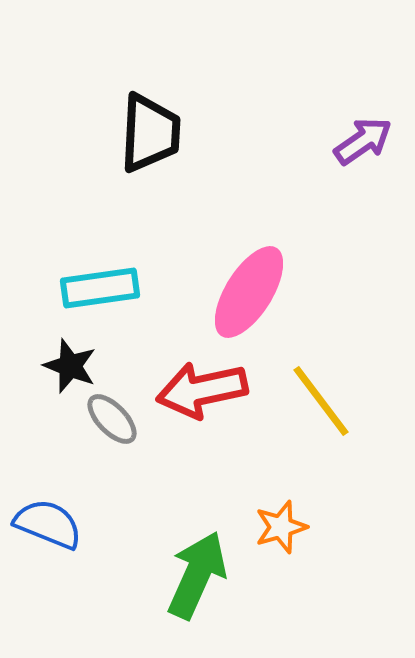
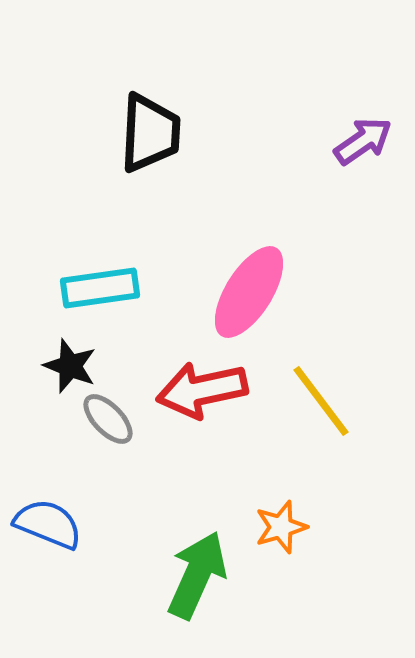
gray ellipse: moved 4 px left
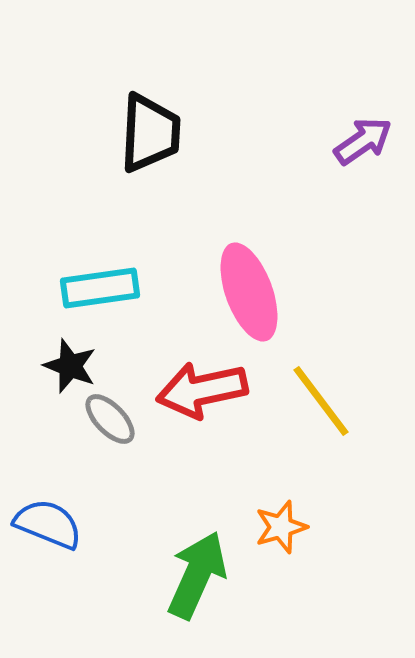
pink ellipse: rotated 52 degrees counterclockwise
gray ellipse: moved 2 px right
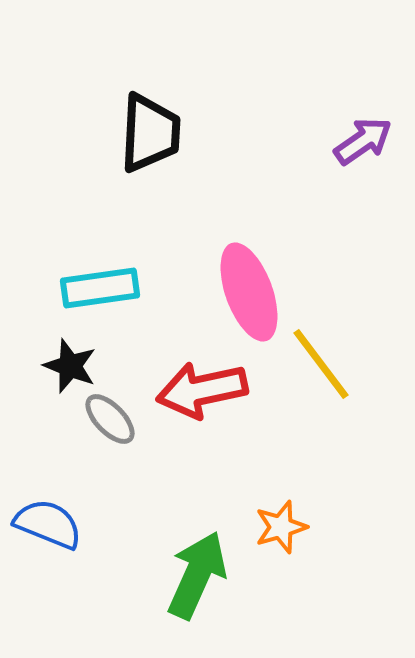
yellow line: moved 37 px up
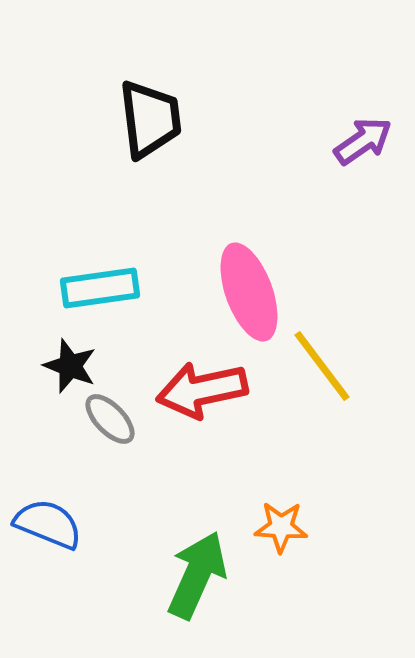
black trapezoid: moved 14 px up; rotated 10 degrees counterclockwise
yellow line: moved 1 px right, 2 px down
orange star: rotated 20 degrees clockwise
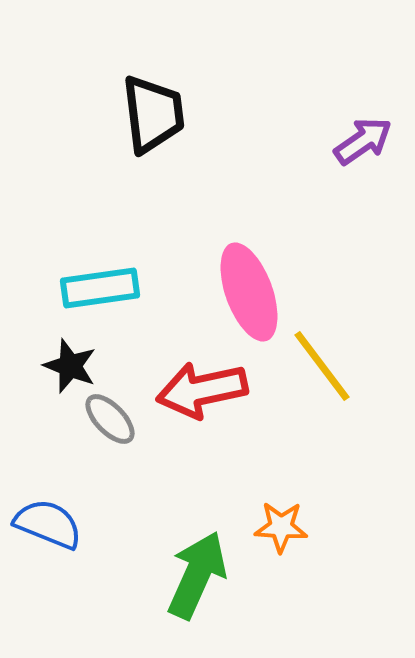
black trapezoid: moved 3 px right, 5 px up
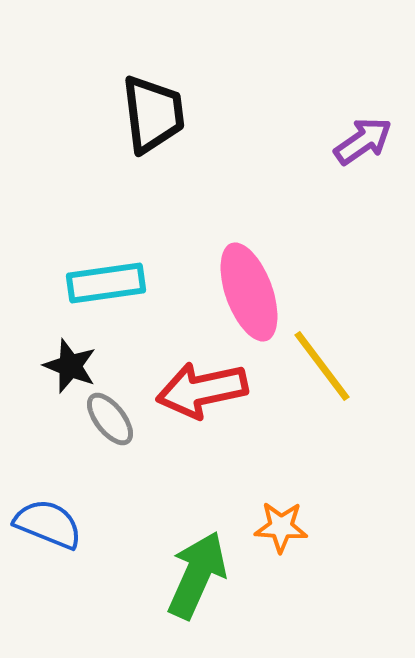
cyan rectangle: moved 6 px right, 5 px up
gray ellipse: rotated 6 degrees clockwise
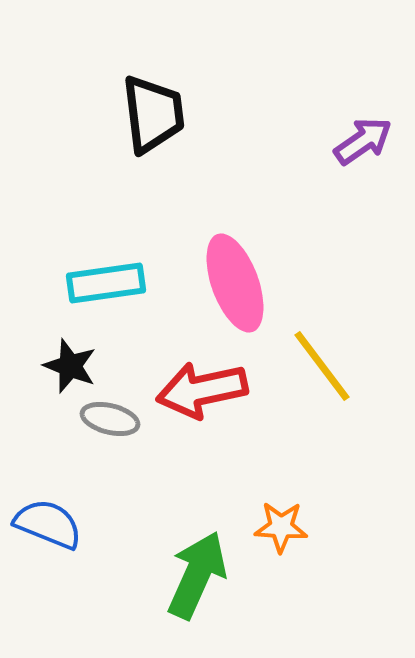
pink ellipse: moved 14 px left, 9 px up
gray ellipse: rotated 38 degrees counterclockwise
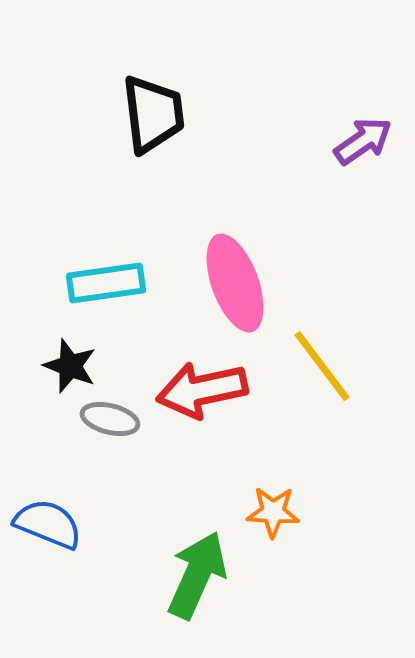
orange star: moved 8 px left, 15 px up
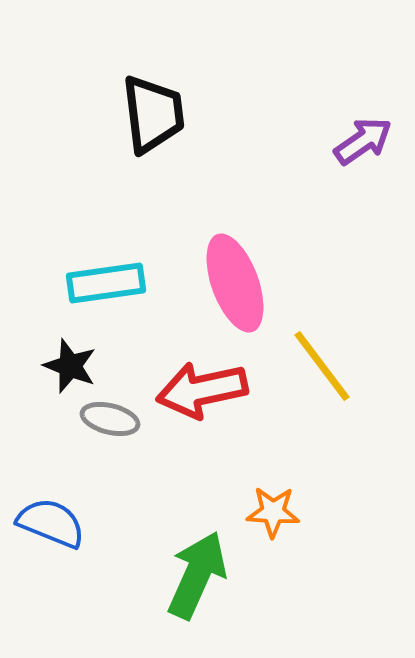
blue semicircle: moved 3 px right, 1 px up
